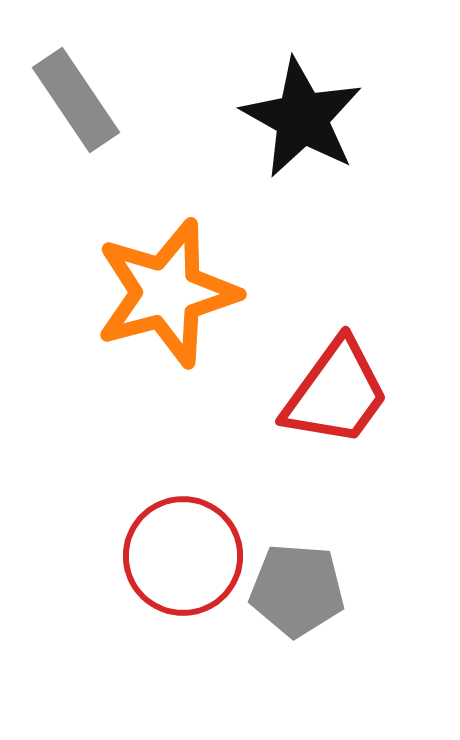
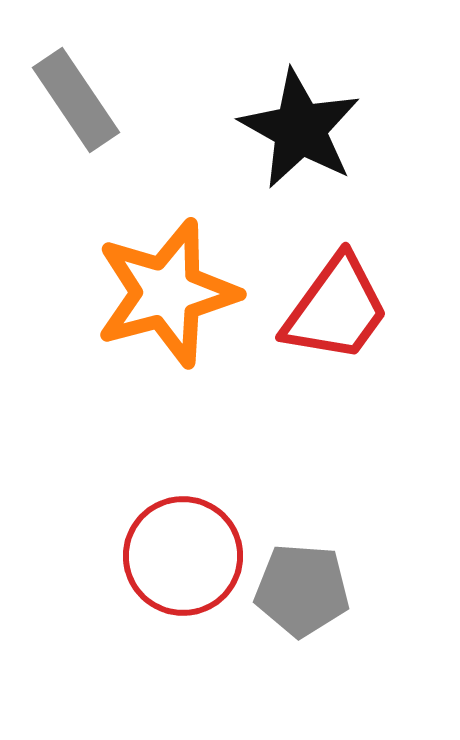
black star: moved 2 px left, 11 px down
red trapezoid: moved 84 px up
gray pentagon: moved 5 px right
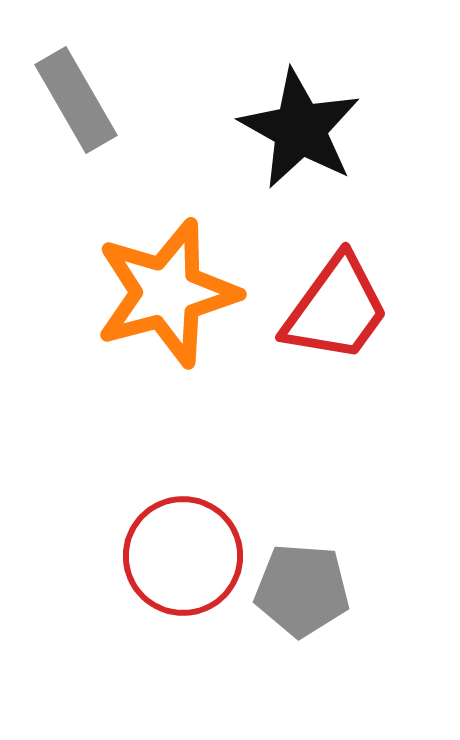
gray rectangle: rotated 4 degrees clockwise
